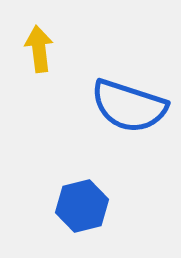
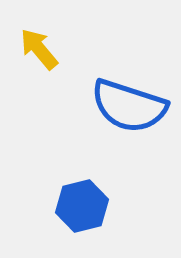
yellow arrow: rotated 33 degrees counterclockwise
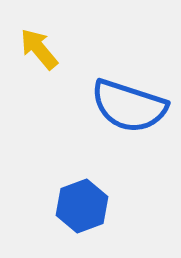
blue hexagon: rotated 6 degrees counterclockwise
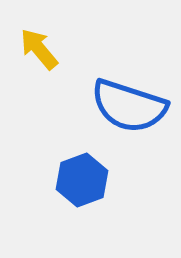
blue hexagon: moved 26 px up
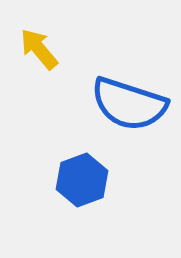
blue semicircle: moved 2 px up
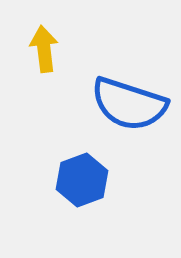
yellow arrow: moved 5 px right; rotated 33 degrees clockwise
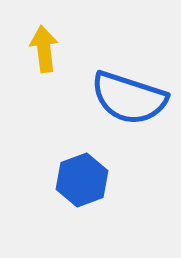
blue semicircle: moved 6 px up
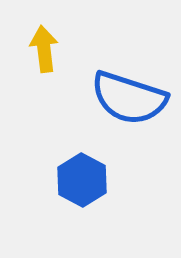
blue hexagon: rotated 12 degrees counterclockwise
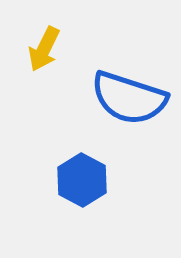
yellow arrow: rotated 147 degrees counterclockwise
